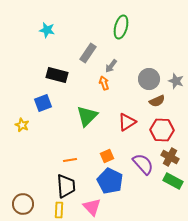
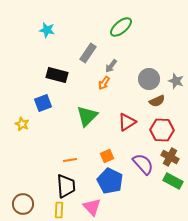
green ellipse: rotated 35 degrees clockwise
orange arrow: rotated 128 degrees counterclockwise
yellow star: moved 1 px up
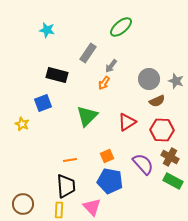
blue pentagon: rotated 15 degrees counterclockwise
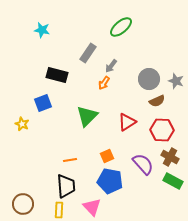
cyan star: moved 5 px left
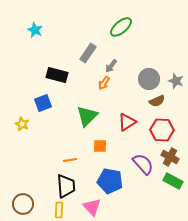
cyan star: moved 7 px left; rotated 14 degrees clockwise
orange square: moved 7 px left, 10 px up; rotated 24 degrees clockwise
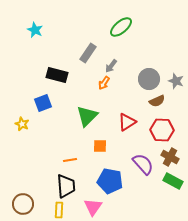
pink triangle: moved 1 px right; rotated 18 degrees clockwise
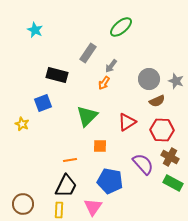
green rectangle: moved 2 px down
black trapezoid: rotated 30 degrees clockwise
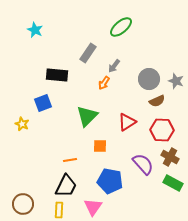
gray arrow: moved 3 px right
black rectangle: rotated 10 degrees counterclockwise
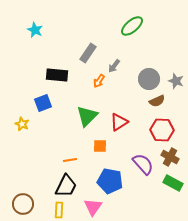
green ellipse: moved 11 px right, 1 px up
orange arrow: moved 5 px left, 2 px up
red triangle: moved 8 px left
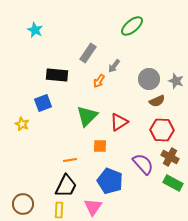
blue pentagon: rotated 10 degrees clockwise
